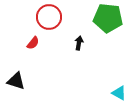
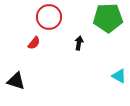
green pentagon: rotated 8 degrees counterclockwise
red semicircle: moved 1 px right
cyan triangle: moved 17 px up
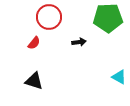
black arrow: moved 1 px up; rotated 72 degrees clockwise
cyan triangle: moved 1 px down
black triangle: moved 18 px right
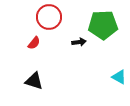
green pentagon: moved 5 px left, 7 px down
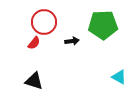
red circle: moved 5 px left, 5 px down
black arrow: moved 7 px left, 1 px up
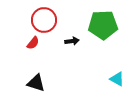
red circle: moved 2 px up
red semicircle: moved 1 px left
cyan triangle: moved 2 px left, 2 px down
black triangle: moved 2 px right, 2 px down
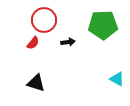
black arrow: moved 4 px left, 1 px down
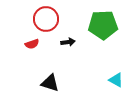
red circle: moved 2 px right, 1 px up
red semicircle: moved 1 px left, 1 px down; rotated 32 degrees clockwise
cyan triangle: moved 1 px left, 1 px down
black triangle: moved 14 px right
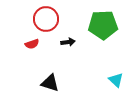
cyan triangle: rotated 14 degrees clockwise
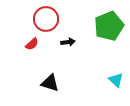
green pentagon: moved 6 px right, 1 px down; rotated 20 degrees counterclockwise
red semicircle: rotated 24 degrees counterclockwise
